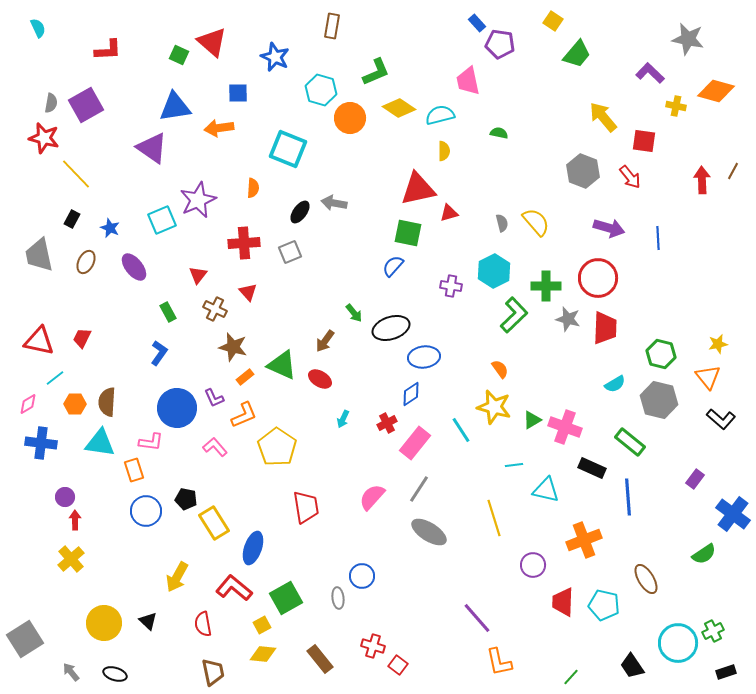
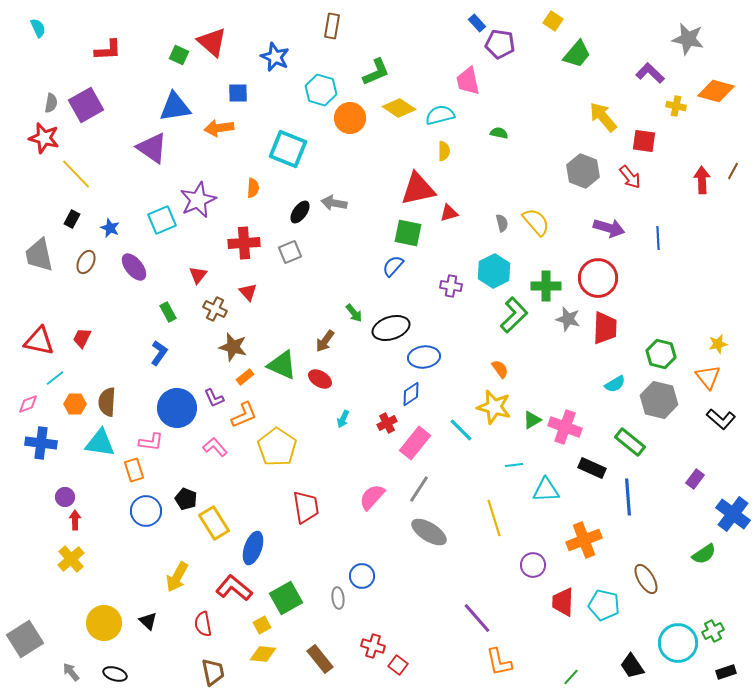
pink diamond at (28, 404): rotated 10 degrees clockwise
cyan line at (461, 430): rotated 12 degrees counterclockwise
cyan triangle at (546, 490): rotated 16 degrees counterclockwise
black pentagon at (186, 499): rotated 10 degrees clockwise
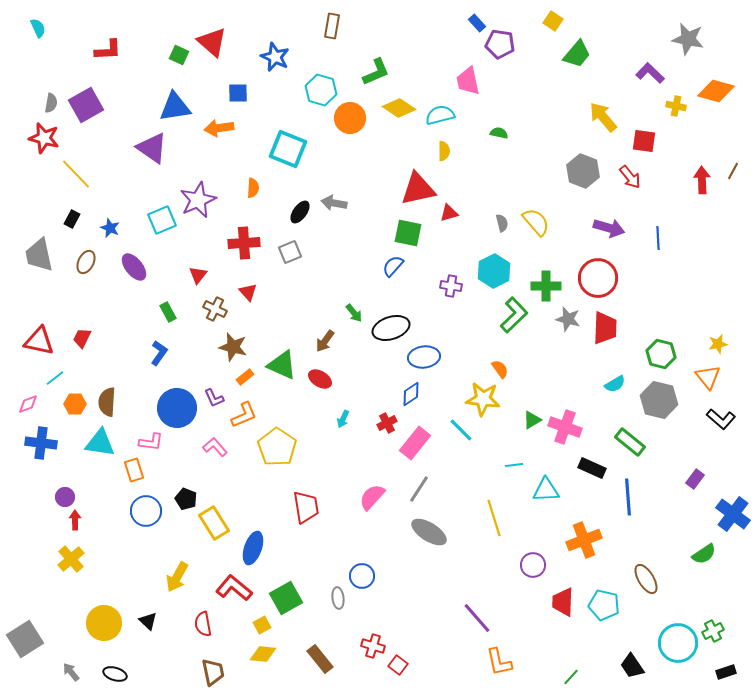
yellow star at (494, 407): moved 11 px left, 8 px up; rotated 8 degrees counterclockwise
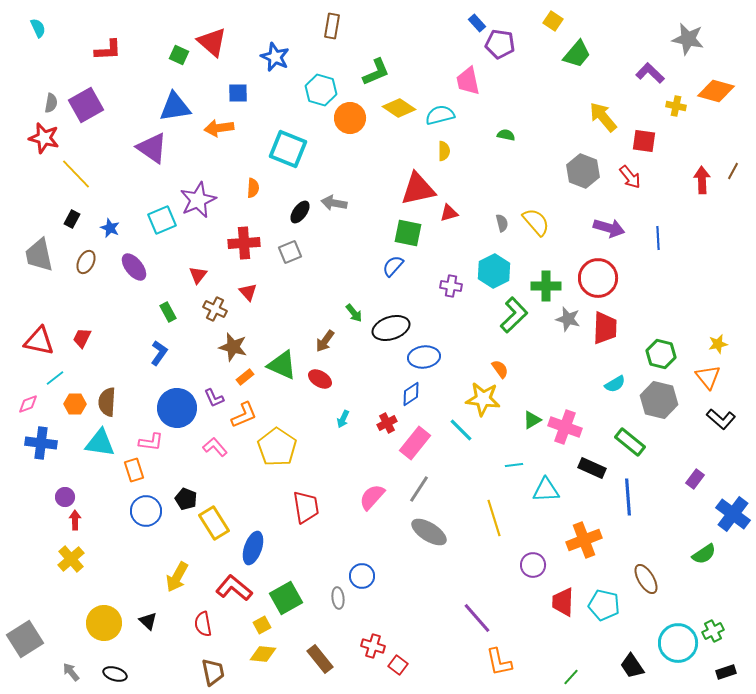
green semicircle at (499, 133): moved 7 px right, 2 px down
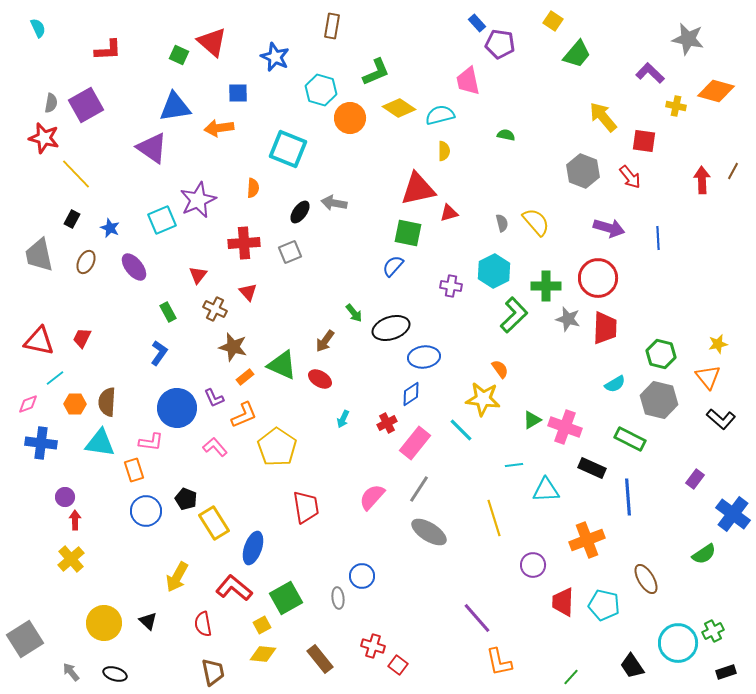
green rectangle at (630, 442): moved 3 px up; rotated 12 degrees counterclockwise
orange cross at (584, 540): moved 3 px right
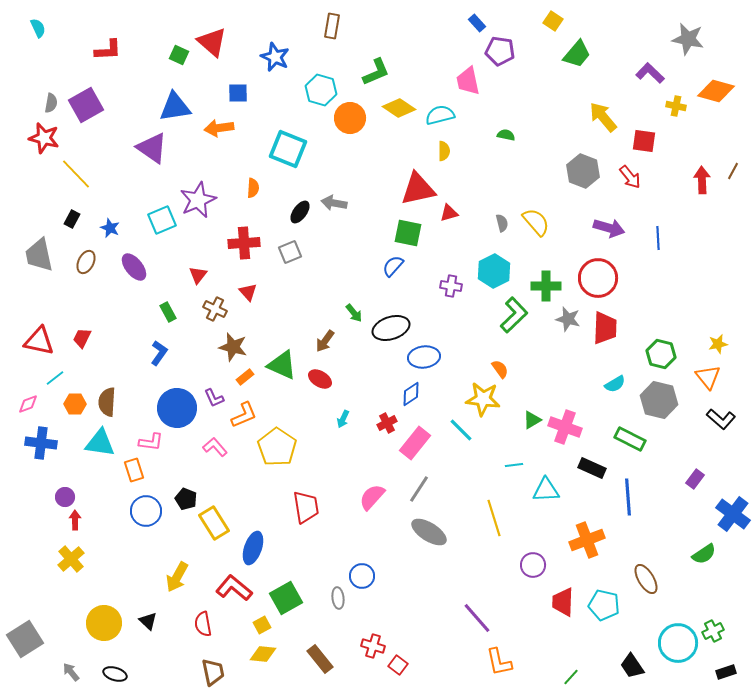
purple pentagon at (500, 44): moved 7 px down
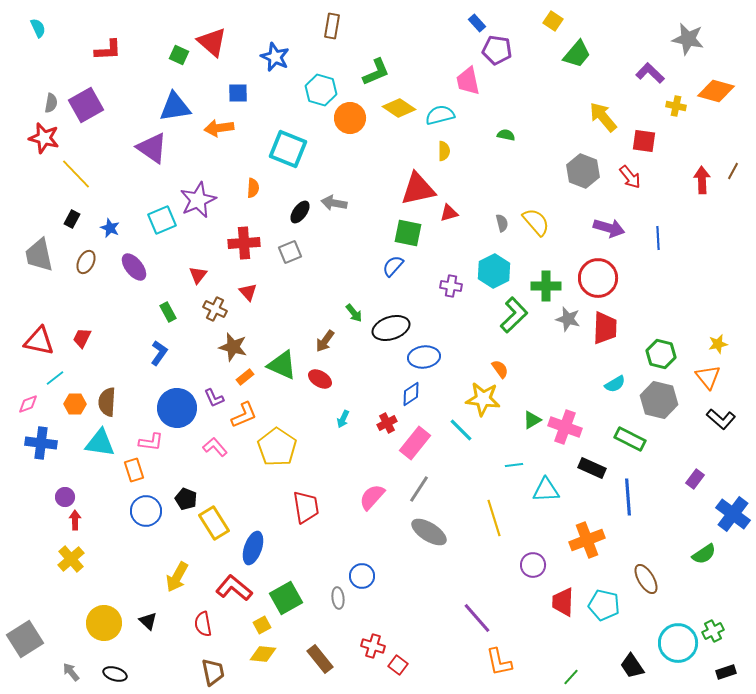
purple pentagon at (500, 51): moved 3 px left, 1 px up
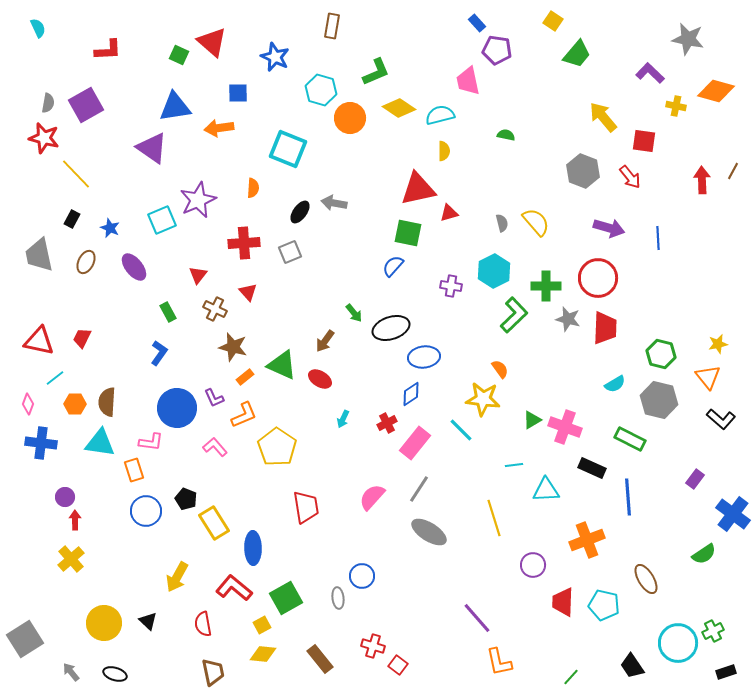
gray semicircle at (51, 103): moved 3 px left
pink diamond at (28, 404): rotated 50 degrees counterclockwise
blue ellipse at (253, 548): rotated 20 degrees counterclockwise
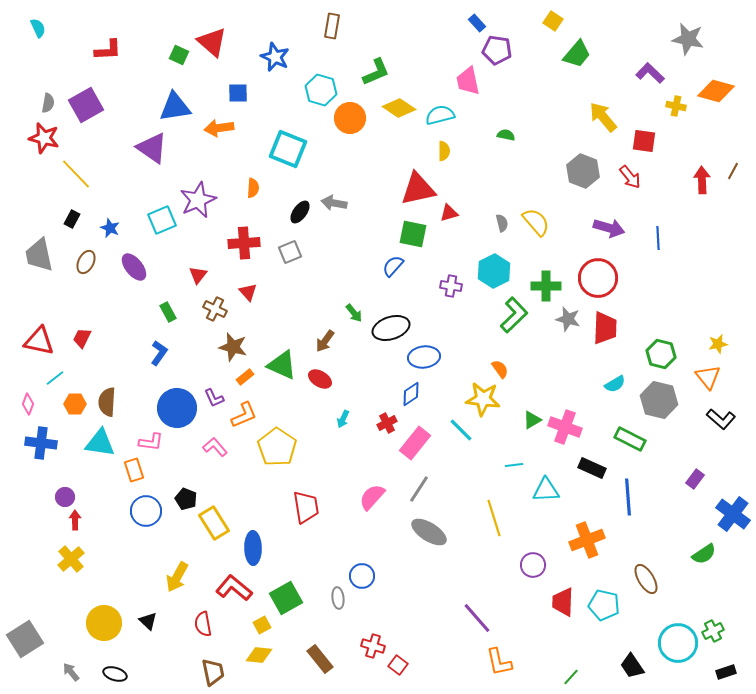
green square at (408, 233): moved 5 px right, 1 px down
yellow diamond at (263, 654): moved 4 px left, 1 px down
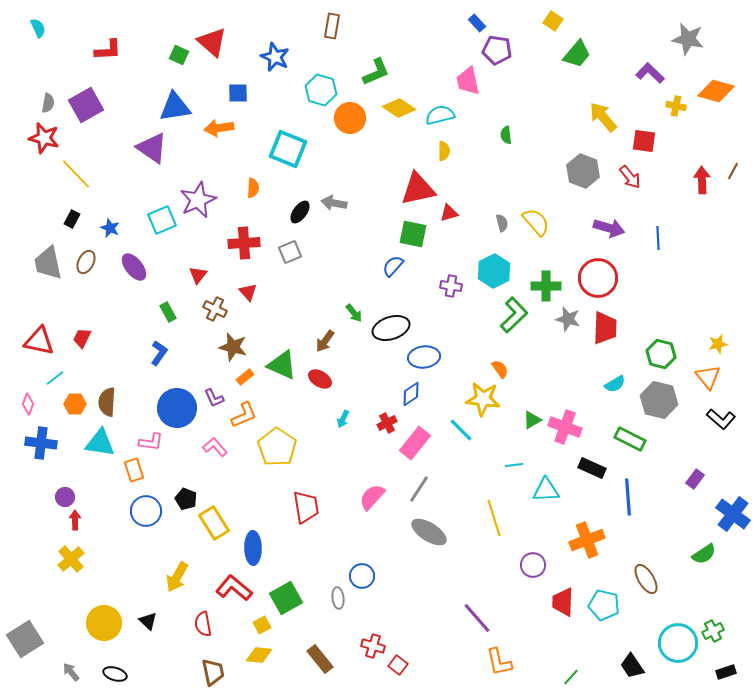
green semicircle at (506, 135): rotated 108 degrees counterclockwise
gray trapezoid at (39, 255): moved 9 px right, 8 px down
